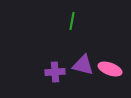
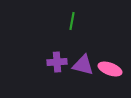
purple cross: moved 2 px right, 10 px up
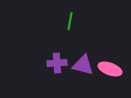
green line: moved 2 px left
purple cross: moved 1 px down
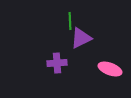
green line: rotated 12 degrees counterclockwise
purple triangle: moved 2 px left, 27 px up; rotated 40 degrees counterclockwise
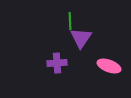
purple triangle: rotated 30 degrees counterclockwise
pink ellipse: moved 1 px left, 3 px up
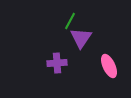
green line: rotated 30 degrees clockwise
pink ellipse: rotated 45 degrees clockwise
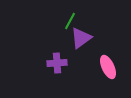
purple triangle: rotated 20 degrees clockwise
pink ellipse: moved 1 px left, 1 px down
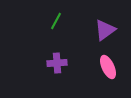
green line: moved 14 px left
purple triangle: moved 24 px right, 8 px up
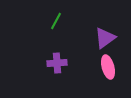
purple triangle: moved 8 px down
pink ellipse: rotated 10 degrees clockwise
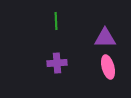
green line: rotated 30 degrees counterclockwise
purple triangle: rotated 35 degrees clockwise
